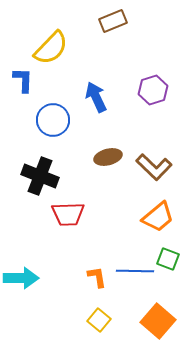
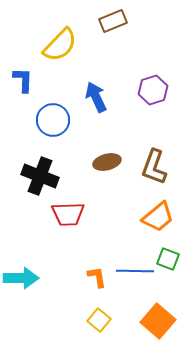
yellow semicircle: moved 9 px right, 3 px up
brown ellipse: moved 1 px left, 5 px down
brown L-shape: rotated 66 degrees clockwise
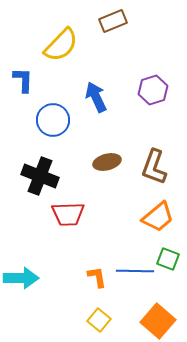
yellow semicircle: moved 1 px right
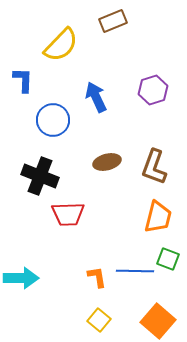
orange trapezoid: rotated 36 degrees counterclockwise
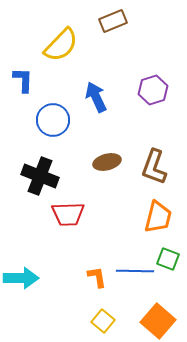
yellow square: moved 4 px right, 1 px down
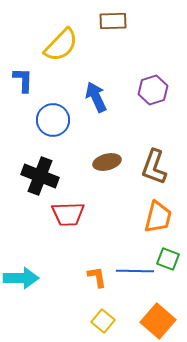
brown rectangle: rotated 20 degrees clockwise
